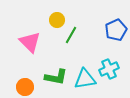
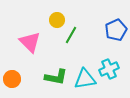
orange circle: moved 13 px left, 8 px up
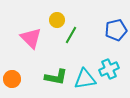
blue pentagon: rotated 10 degrees clockwise
pink triangle: moved 1 px right, 4 px up
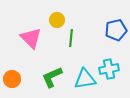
green line: moved 3 px down; rotated 24 degrees counterclockwise
cyan cross: rotated 12 degrees clockwise
green L-shape: moved 4 px left; rotated 145 degrees clockwise
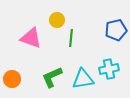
pink triangle: rotated 25 degrees counterclockwise
cyan triangle: moved 2 px left
